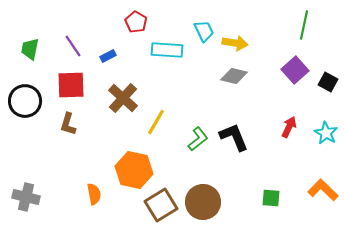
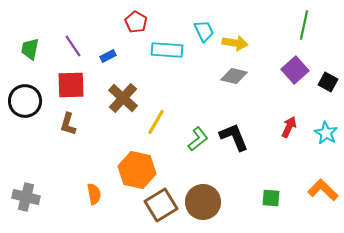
orange hexagon: moved 3 px right
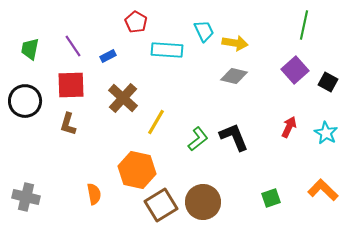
green square: rotated 24 degrees counterclockwise
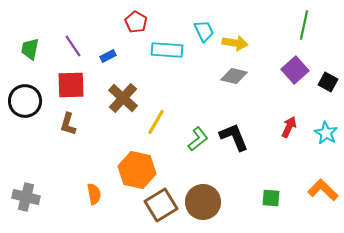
green square: rotated 24 degrees clockwise
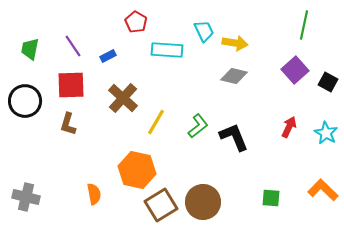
green L-shape: moved 13 px up
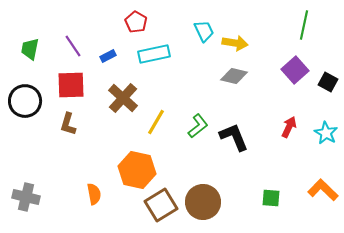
cyan rectangle: moved 13 px left, 4 px down; rotated 16 degrees counterclockwise
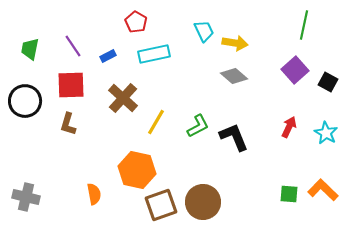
gray diamond: rotated 28 degrees clockwise
green L-shape: rotated 10 degrees clockwise
green square: moved 18 px right, 4 px up
brown square: rotated 12 degrees clockwise
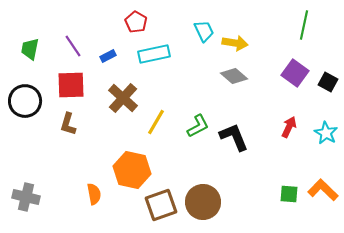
purple square: moved 3 px down; rotated 12 degrees counterclockwise
orange hexagon: moved 5 px left
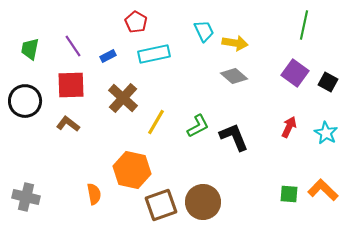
brown L-shape: rotated 110 degrees clockwise
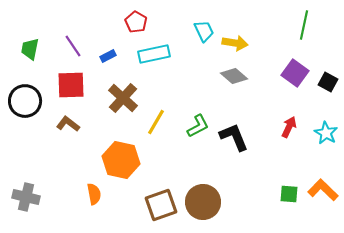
orange hexagon: moved 11 px left, 10 px up
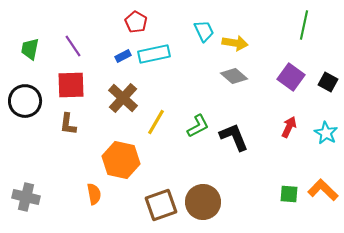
blue rectangle: moved 15 px right
purple square: moved 4 px left, 4 px down
brown L-shape: rotated 120 degrees counterclockwise
